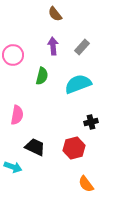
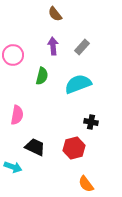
black cross: rotated 24 degrees clockwise
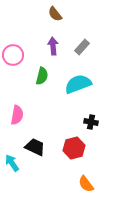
cyan arrow: moved 1 px left, 4 px up; rotated 144 degrees counterclockwise
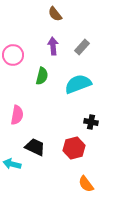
cyan arrow: moved 1 px down; rotated 42 degrees counterclockwise
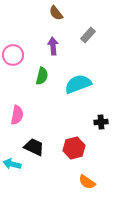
brown semicircle: moved 1 px right, 1 px up
gray rectangle: moved 6 px right, 12 px up
black cross: moved 10 px right; rotated 16 degrees counterclockwise
black trapezoid: moved 1 px left
orange semicircle: moved 1 px right, 2 px up; rotated 18 degrees counterclockwise
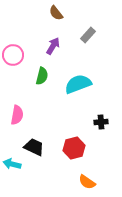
purple arrow: rotated 36 degrees clockwise
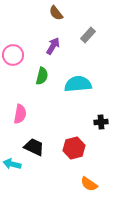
cyan semicircle: rotated 16 degrees clockwise
pink semicircle: moved 3 px right, 1 px up
orange semicircle: moved 2 px right, 2 px down
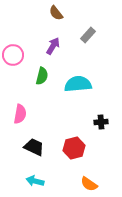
cyan arrow: moved 23 px right, 17 px down
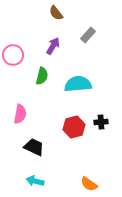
red hexagon: moved 21 px up
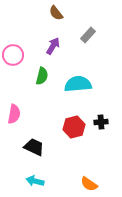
pink semicircle: moved 6 px left
